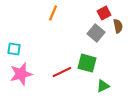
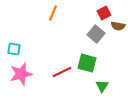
brown semicircle: rotated 112 degrees clockwise
gray square: moved 1 px down
green triangle: moved 1 px left; rotated 32 degrees counterclockwise
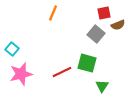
red square: rotated 16 degrees clockwise
brown semicircle: moved 1 px up; rotated 32 degrees counterclockwise
cyan square: moved 2 px left; rotated 32 degrees clockwise
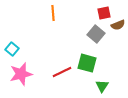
orange line: rotated 28 degrees counterclockwise
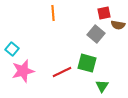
brown semicircle: rotated 32 degrees clockwise
pink star: moved 2 px right, 3 px up
